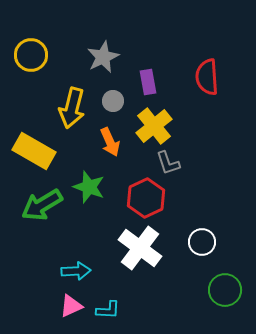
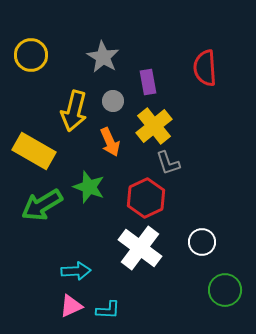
gray star: rotated 16 degrees counterclockwise
red semicircle: moved 2 px left, 9 px up
yellow arrow: moved 2 px right, 3 px down
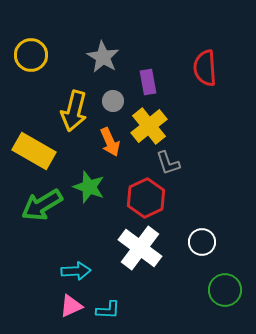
yellow cross: moved 5 px left
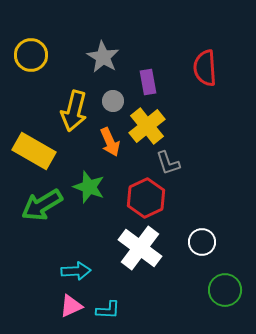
yellow cross: moved 2 px left
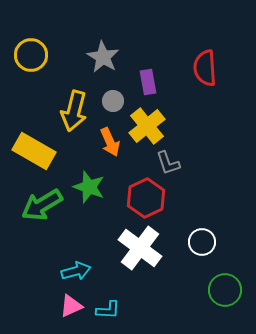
cyan arrow: rotated 12 degrees counterclockwise
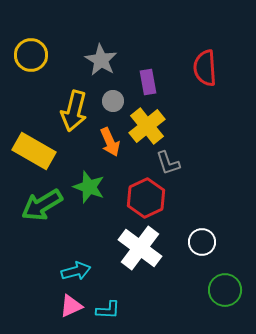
gray star: moved 2 px left, 3 px down
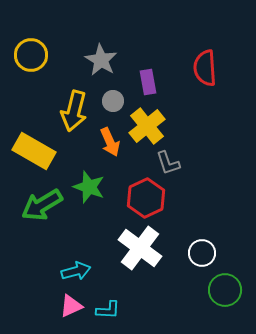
white circle: moved 11 px down
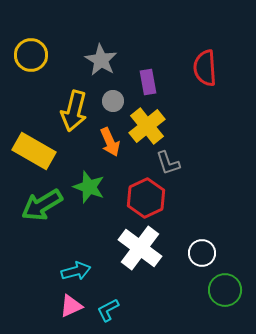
cyan L-shape: rotated 150 degrees clockwise
